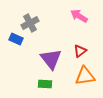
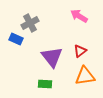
purple triangle: moved 1 px right, 2 px up
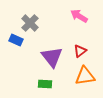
gray cross: rotated 18 degrees counterclockwise
blue rectangle: moved 1 px down
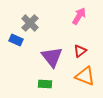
pink arrow: rotated 90 degrees clockwise
orange triangle: rotated 30 degrees clockwise
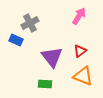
gray cross: rotated 18 degrees clockwise
orange triangle: moved 2 px left
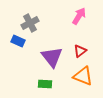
blue rectangle: moved 2 px right, 1 px down
